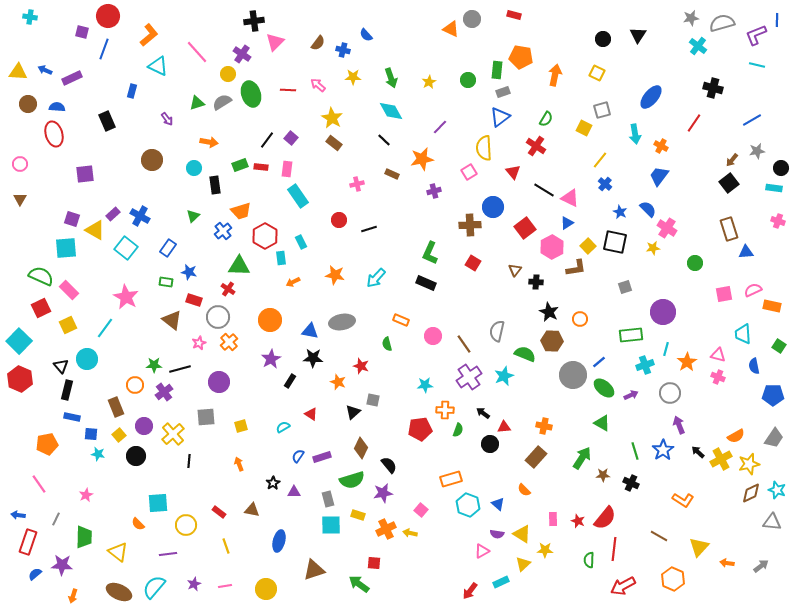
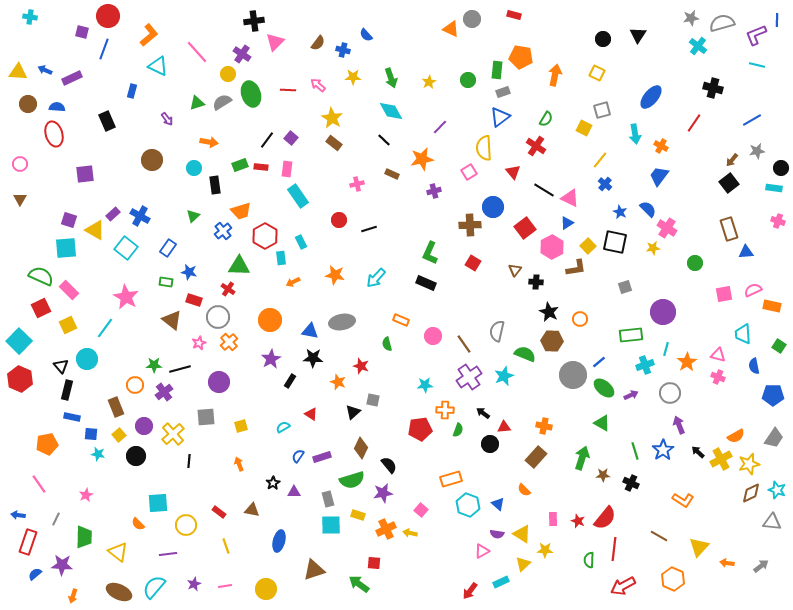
purple square at (72, 219): moved 3 px left, 1 px down
green arrow at (582, 458): rotated 15 degrees counterclockwise
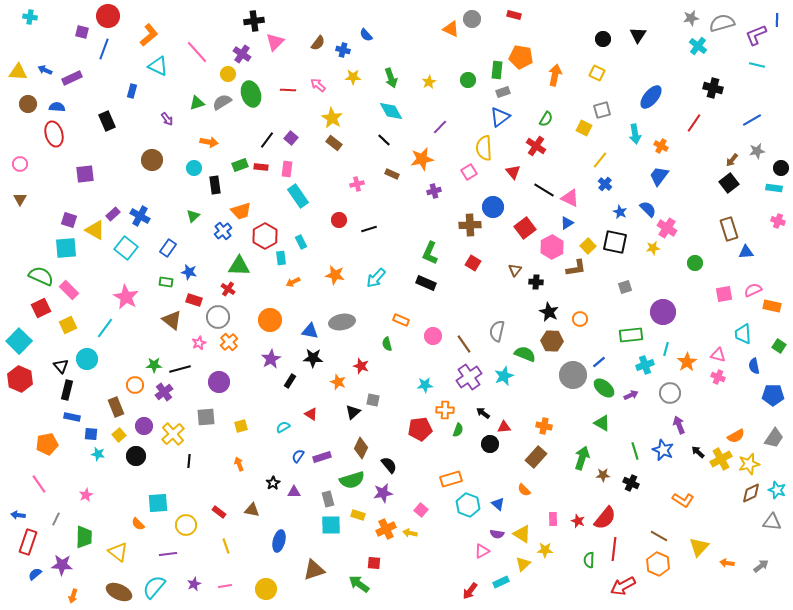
blue star at (663, 450): rotated 15 degrees counterclockwise
orange hexagon at (673, 579): moved 15 px left, 15 px up
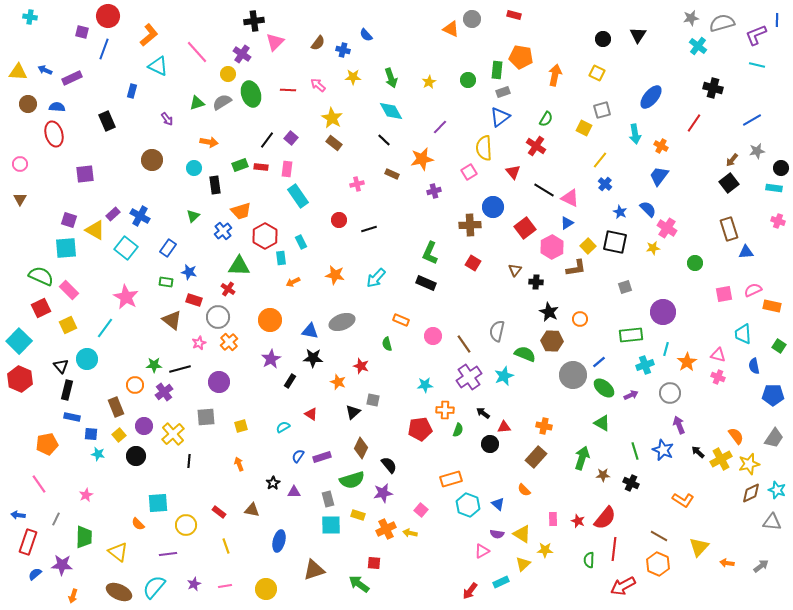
gray ellipse at (342, 322): rotated 10 degrees counterclockwise
orange semicircle at (736, 436): rotated 96 degrees counterclockwise
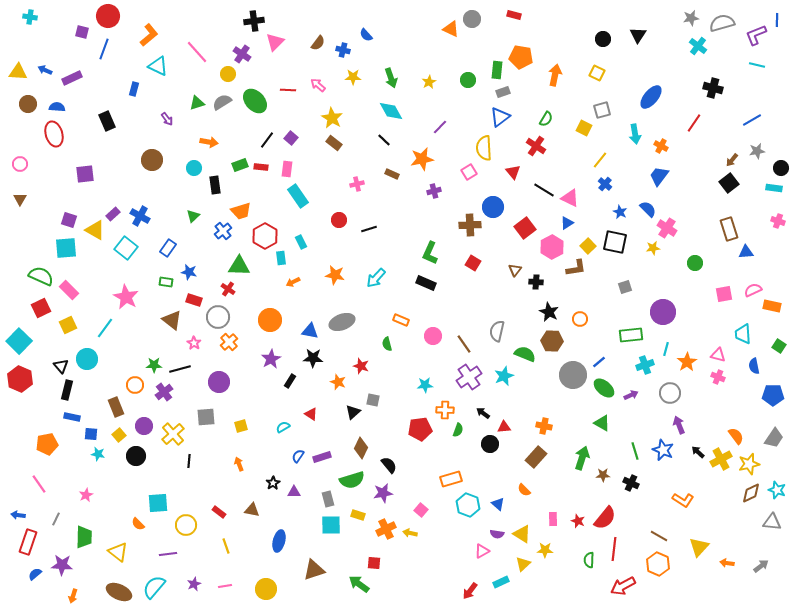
blue rectangle at (132, 91): moved 2 px right, 2 px up
green ellipse at (251, 94): moved 4 px right, 7 px down; rotated 25 degrees counterclockwise
pink star at (199, 343): moved 5 px left; rotated 16 degrees counterclockwise
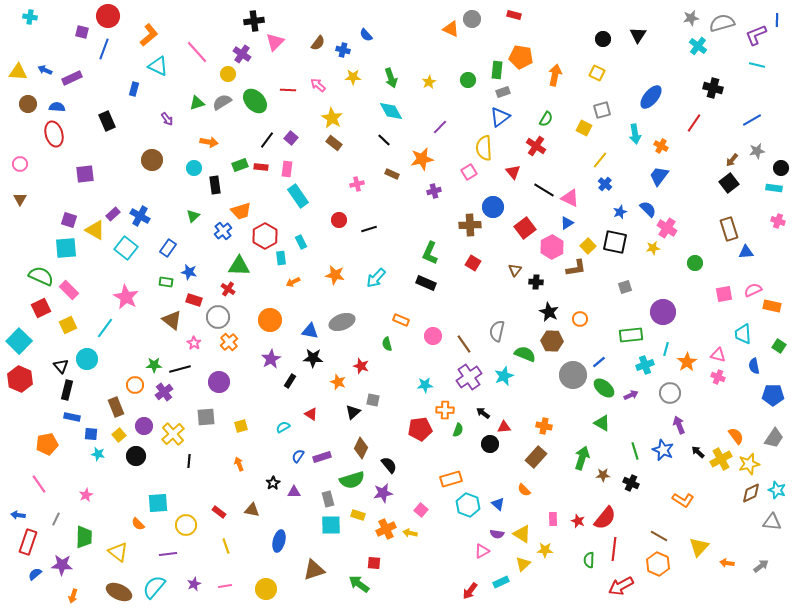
blue star at (620, 212): rotated 24 degrees clockwise
red arrow at (623, 586): moved 2 px left
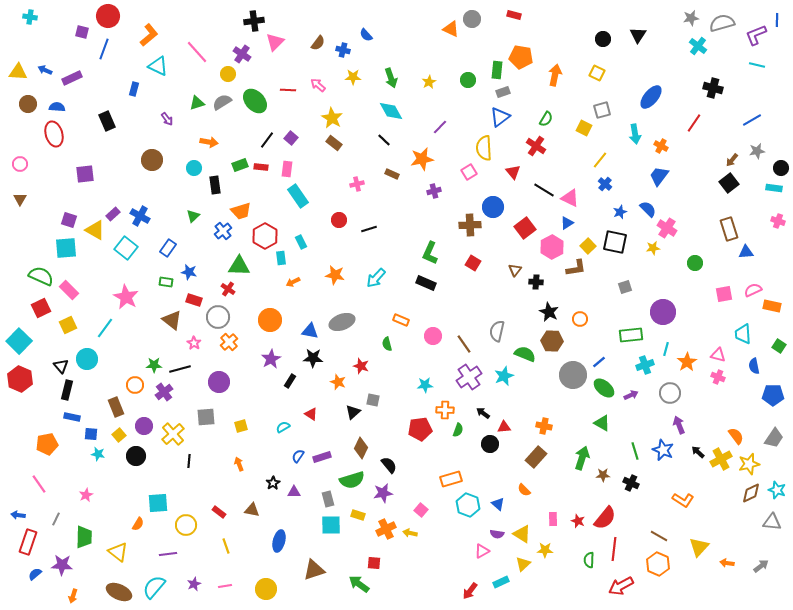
orange semicircle at (138, 524): rotated 104 degrees counterclockwise
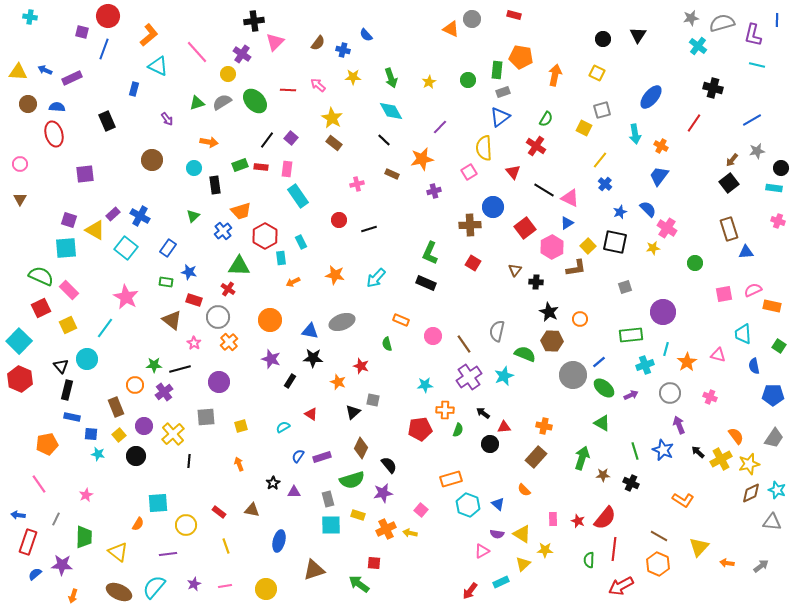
purple L-shape at (756, 35): moved 3 px left; rotated 55 degrees counterclockwise
purple star at (271, 359): rotated 24 degrees counterclockwise
pink cross at (718, 377): moved 8 px left, 20 px down
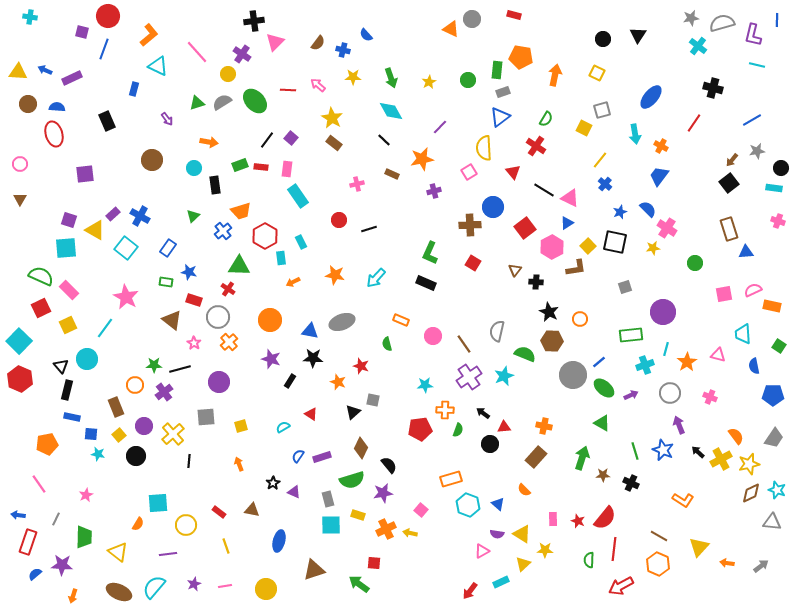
purple triangle at (294, 492): rotated 24 degrees clockwise
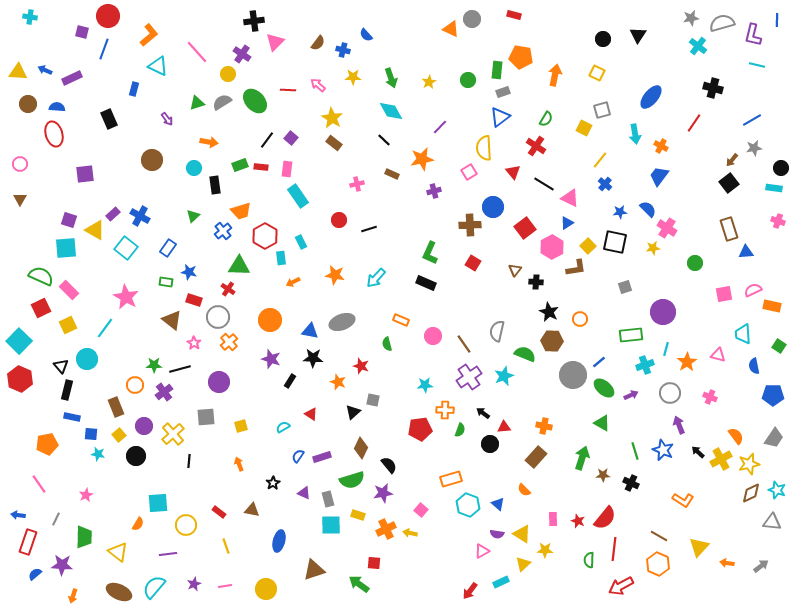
black rectangle at (107, 121): moved 2 px right, 2 px up
gray star at (757, 151): moved 3 px left, 3 px up
black line at (544, 190): moved 6 px up
blue star at (620, 212): rotated 16 degrees clockwise
green semicircle at (458, 430): moved 2 px right
purple triangle at (294, 492): moved 10 px right, 1 px down
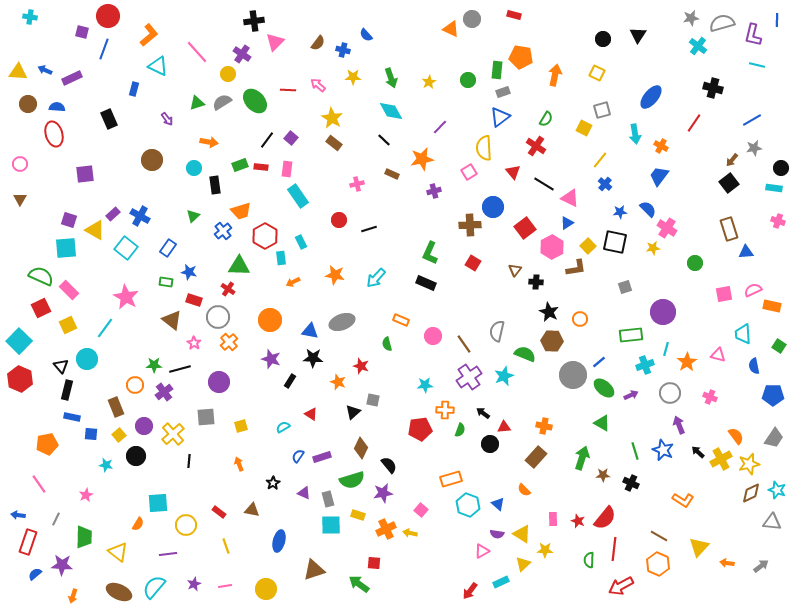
cyan star at (98, 454): moved 8 px right, 11 px down
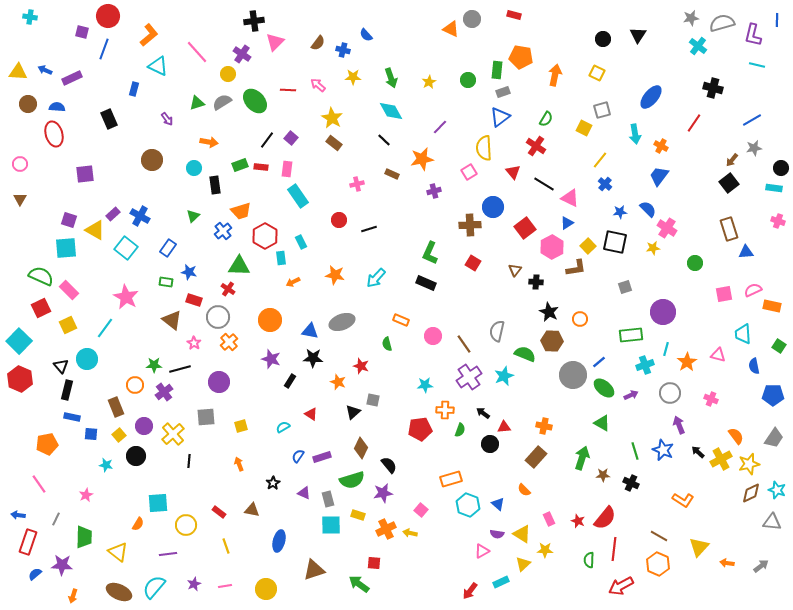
pink cross at (710, 397): moved 1 px right, 2 px down
pink rectangle at (553, 519): moved 4 px left; rotated 24 degrees counterclockwise
